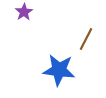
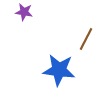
purple star: rotated 30 degrees counterclockwise
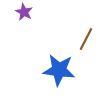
purple star: rotated 18 degrees clockwise
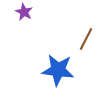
blue star: moved 1 px left
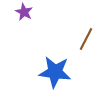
blue star: moved 3 px left, 2 px down
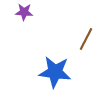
purple star: rotated 24 degrees counterclockwise
